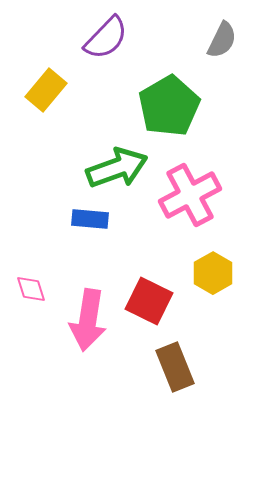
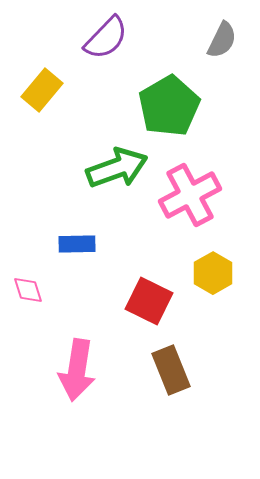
yellow rectangle: moved 4 px left
blue rectangle: moved 13 px left, 25 px down; rotated 6 degrees counterclockwise
pink diamond: moved 3 px left, 1 px down
pink arrow: moved 11 px left, 50 px down
brown rectangle: moved 4 px left, 3 px down
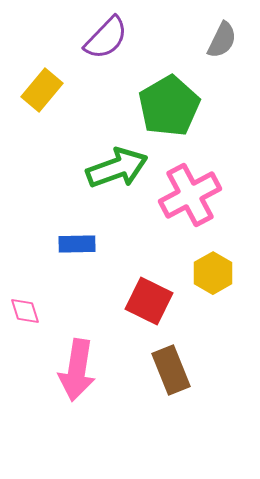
pink diamond: moved 3 px left, 21 px down
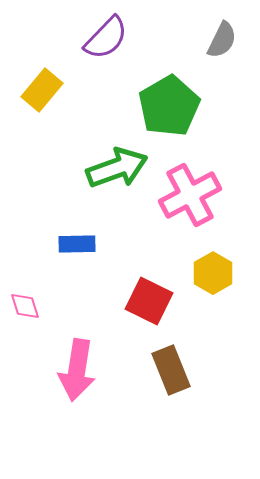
pink diamond: moved 5 px up
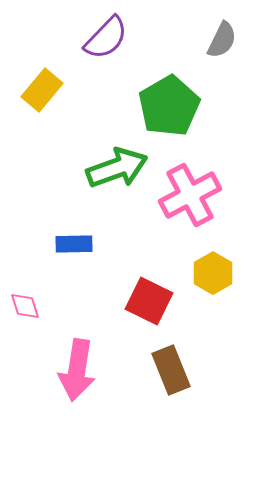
blue rectangle: moved 3 px left
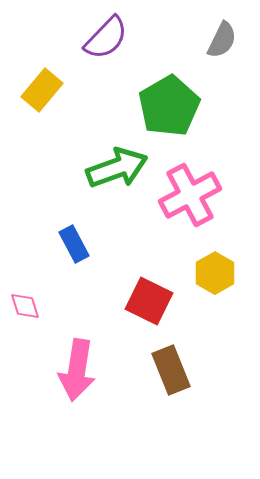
blue rectangle: rotated 63 degrees clockwise
yellow hexagon: moved 2 px right
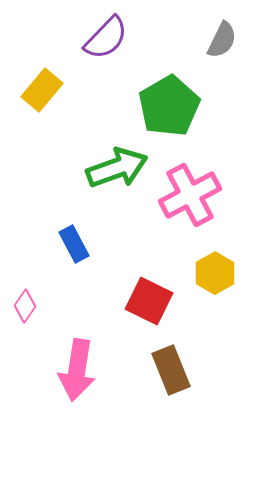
pink diamond: rotated 52 degrees clockwise
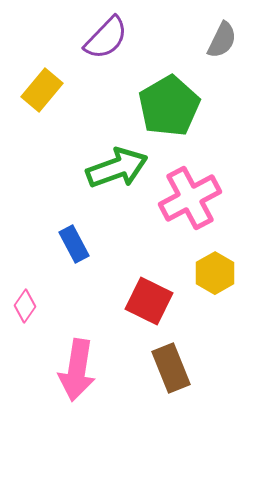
pink cross: moved 3 px down
brown rectangle: moved 2 px up
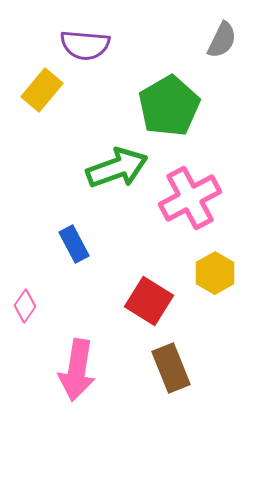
purple semicircle: moved 21 px left, 7 px down; rotated 51 degrees clockwise
red square: rotated 6 degrees clockwise
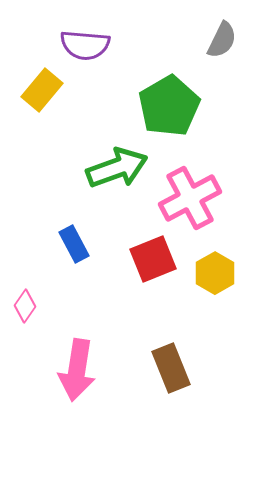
red square: moved 4 px right, 42 px up; rotated 36 degrees clockwise
